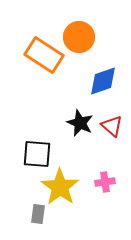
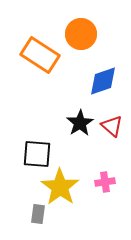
orange circle: moved 2 px right, 3 px up
orange rectangle: moved 4 px left
black star: rotated 16 degrees clockwise
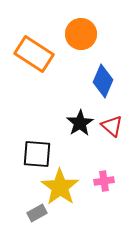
orange rectangle: moved 6 px left, 1 px up
blue diamond: rotated 48 degrees counterclockwise
pink cross: moved 1 px left, 1 px up
gray rectangle: moved 1 px left, 1 px up; rotated 54 degrees clockwise
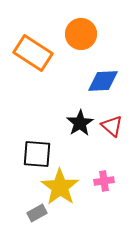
orange rectangle: moved 1 px left, 1 px up
blue diamond: rotated 64 degrees clockwise
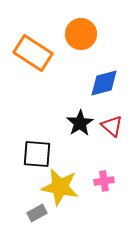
blue diamond: moved 1 px right, 2 px down; rotated 12 degrees counterclockwise
yellow star: rotated 24 degrees counterclockwise
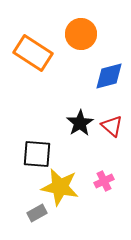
blue diamond: moved 5 px right, 7 px up
pink cross: rotated 18 degrees counterclockwise
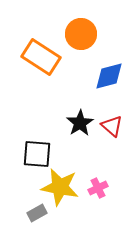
orange rectangle: moved 8 px right, 4 px down
pink cross: moved 6 px left, 7 px down
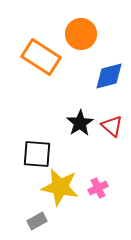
gray rectangle: moved 8 px down
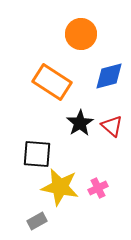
orange rectangle: moved 11 px right, 25 px down
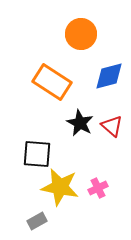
black star: rotated 12 degrees counterclockwise
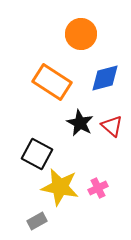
blue diamond: moved 4 px left, 2 px down
black square: rotated 24 degrees clockwise
